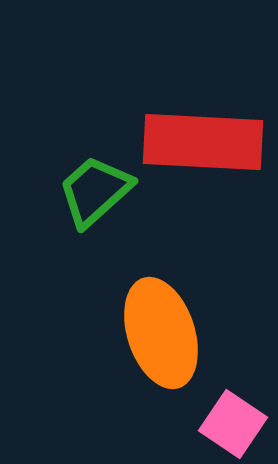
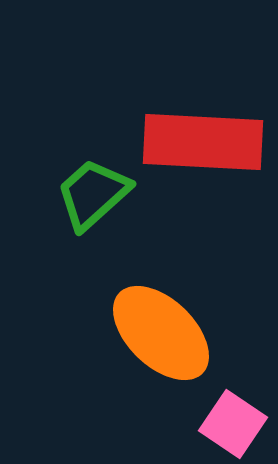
green trapezoid: moved 2 px left, 3 px down
orange ellipse: rotated 28 degrees counterclockwise
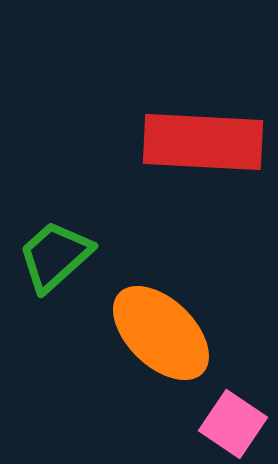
green trapezoid: moved 38 px left, 62 px down
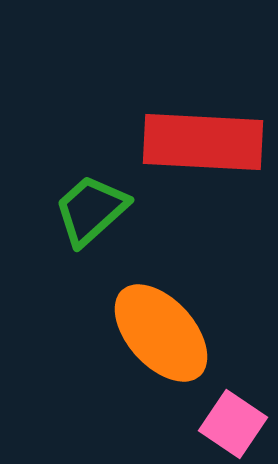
green trapezoid: moved 36 px right, 46 px up
orange ellipse: rotated 4 degrees clockwise
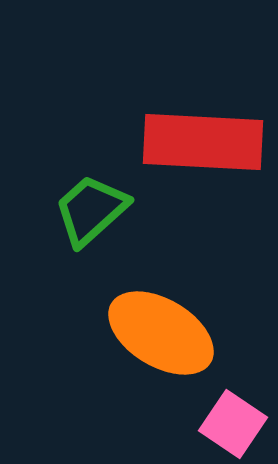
orange ellipse: rotated 17 degrees counterclockwise
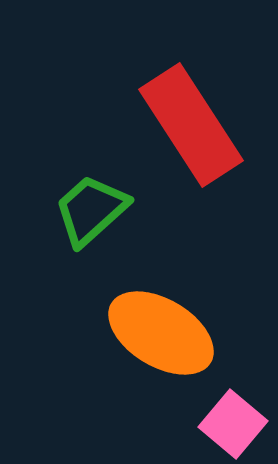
red rectangle: moved 12 px left, 17 px up; rotated 54 degrees clockwise
pink square: rotated 6 degrees clockwise
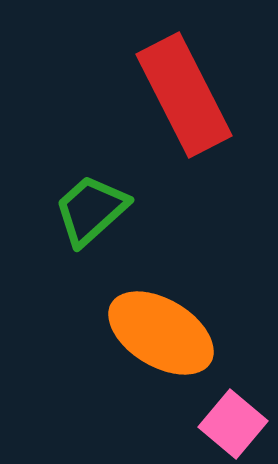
red rectangle: moved 7 px left, 30 px up; rotated 6 degrees clockwise
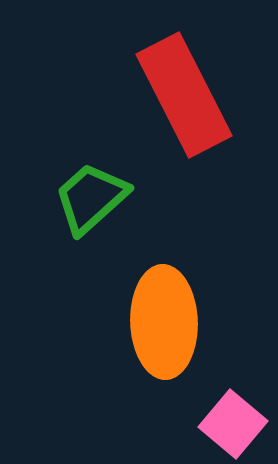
green trapezoid: moved 12 px up
orange ellipse: moved 3 px right, 11 px up; rotated 57 degrees clockwise
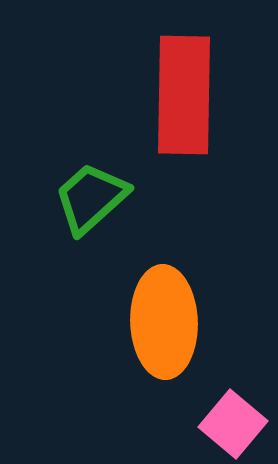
red rectangle: rotated 28 degrees clockwise
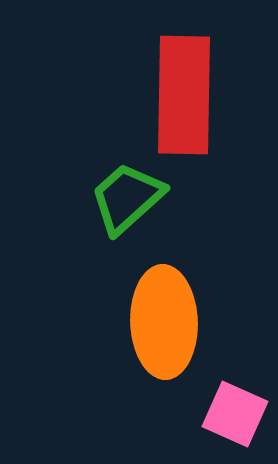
green trapezoid: moved 36 px right
pink square: moved 2 px right, 10 px up; rotated 16 degrees counterclockwise
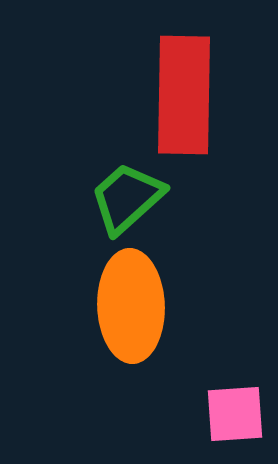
orange ellipse: moved 33 px left, 16 px up
pink square: rotated 28 degrees counterclockwise
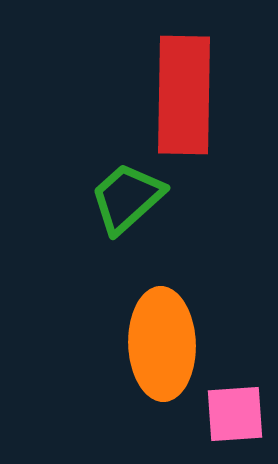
orange ellipse: moved 31 px right, 38 px down
